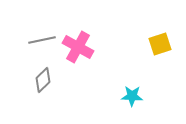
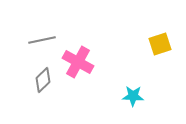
pink cross: moved 15 px down
cyan star: moved 1 px right
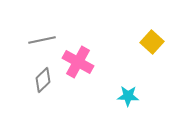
yellow square: moved 8 px left, 2 px up; rotated 30 degrees counterclockwise
cyan star: moved 5 px left
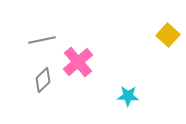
yellow square: moved 16 px right, 7 px up
pink cross: rotated 20 degrees clockwise
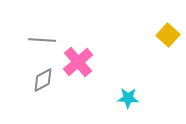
gray line: rotated 16 degrees clockwise
gray diamond: rotated 15 degrees clockwise
cyan star: moved 2 px down
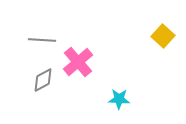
yellow square: moved 5 px left, 1 px down
cyan star: moved 9 px left, 1 px down
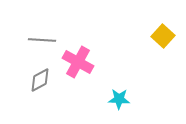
pink cross: rotated 20 degrees counterclockwise
gray diamond: moved 3 px left
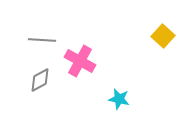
pink cross: moved 2 px right, 1 px up
cyan star: rotated 10 degrees clockwise
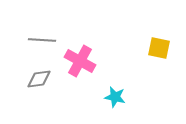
yellow square: moved 4 px left, 12 px down; rotated 30 degrees counterclockwise
gray diamond: moved 1 px left, 1 px up; rotated 20 degrees clockwise
cyan star: moved 4 px left, 2 px up
